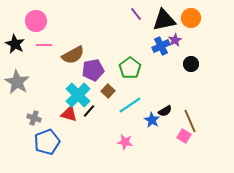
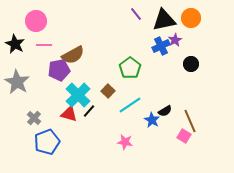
purple pentagon: moved 34 px left
gray cross: rotated 24 degrees clockwise
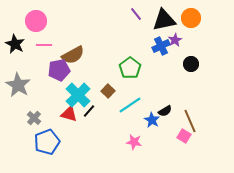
gray star: moved 1 px right, 3 px down
pink star: moved 9 px right
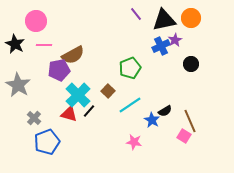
green pentagon: rotated 15 degrees clockwise
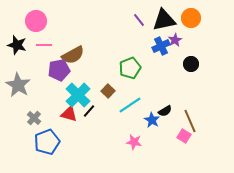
purple line: moved 3 px right, 6 px down
black star: moved 2 px right, 1 px down; rotated 12 degrees counterclockwise
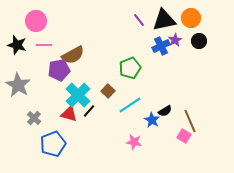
black circle: moved 8 px right, 23 px up
blue pentagon: moved 6 px right, 2 px down
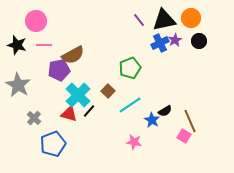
blue cross: moved 1 px left, 3 px up
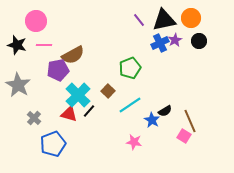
purple pentagon: moved 1 px left
